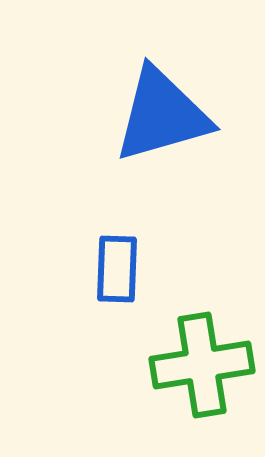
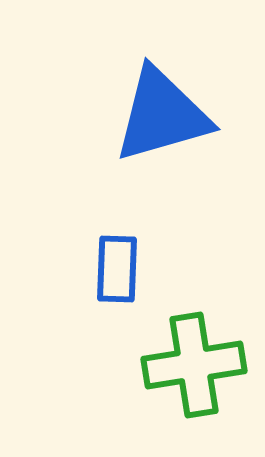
green cross: moved 8 px left
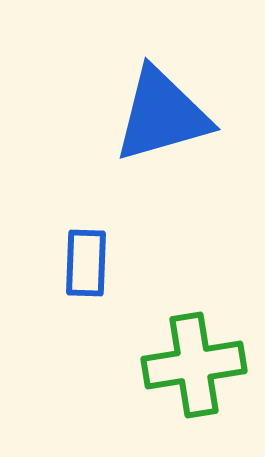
blue rectangle: moved 31 px left, 6 px up
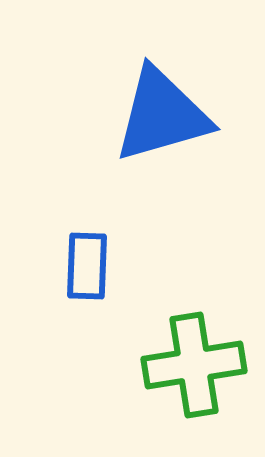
blue rectangle: moved 1 px right, 3 px down
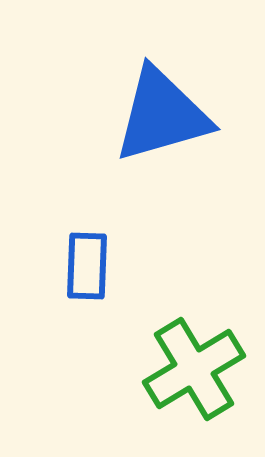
green cross: moved 4 px down; rotated 22 degrees counterclockwise
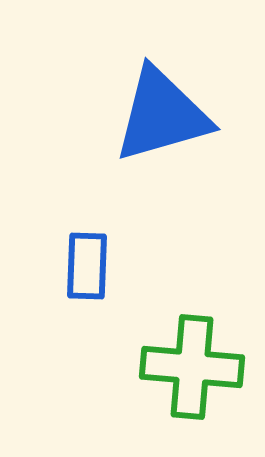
green cross: moved 2 px left, 2 px up; rotated 36 degrees clockwise
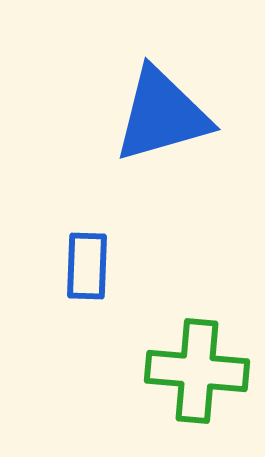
green cross: moved 5 px right, 4 px down
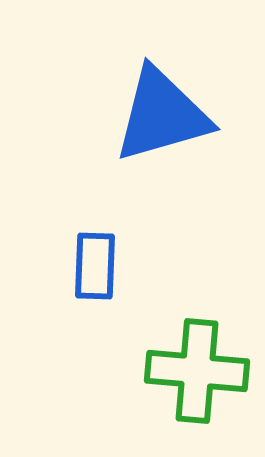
blue rectangle: moved 8 px right
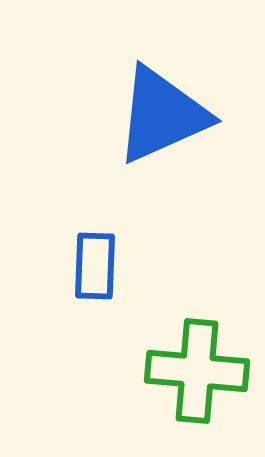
blue triangle: rotated 8 degrees counterclockwise
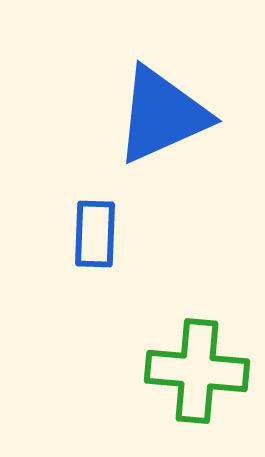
blue rectangle: moved 32 px up
